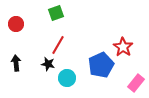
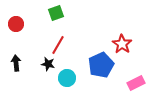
red star: moved 1 px left, 3 px up
pink rectangle: rotated 24 degrees clockwise
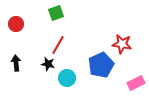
red star: rotated 24 degrees counterclockwise
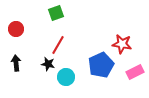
red circle: moved 5 px down
cyan circle: moved 1 px left, 1 px up
pink rectangle: moved 1 px left, 11 px up
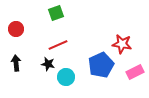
red line: rotated 36 degrees clockwise
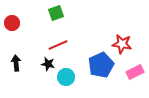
red circle: moved 4 px left, 6 px up
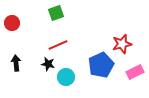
red star: rotated 24 degrees counterclockwise
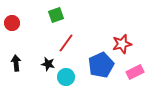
green square: moved 2 px down
red line: moved 8 px right, 2 px up; rotated 30 degrees counterclockwise
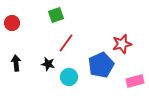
pink rectangle: moved 9 px down; rotated 12 degrees clockwise
cyan circle: moved 3 px right
